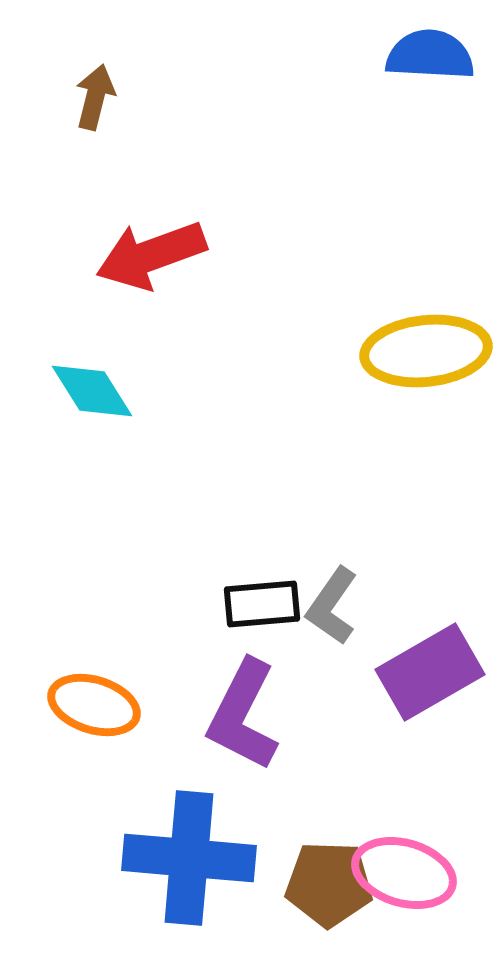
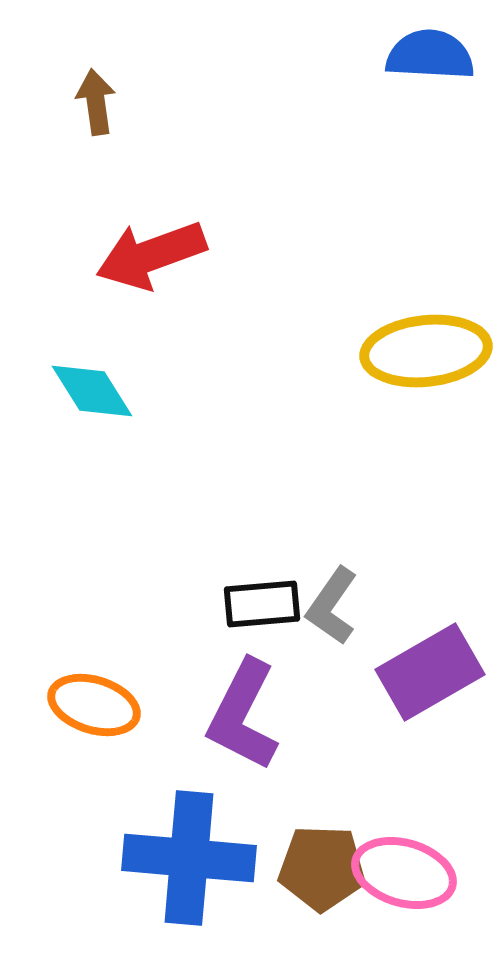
brown arrow: moved 1 px right, 5 px down; rotated 22 degrees counterclockwise
brown pentagon: moved 7 px left, 16 px up
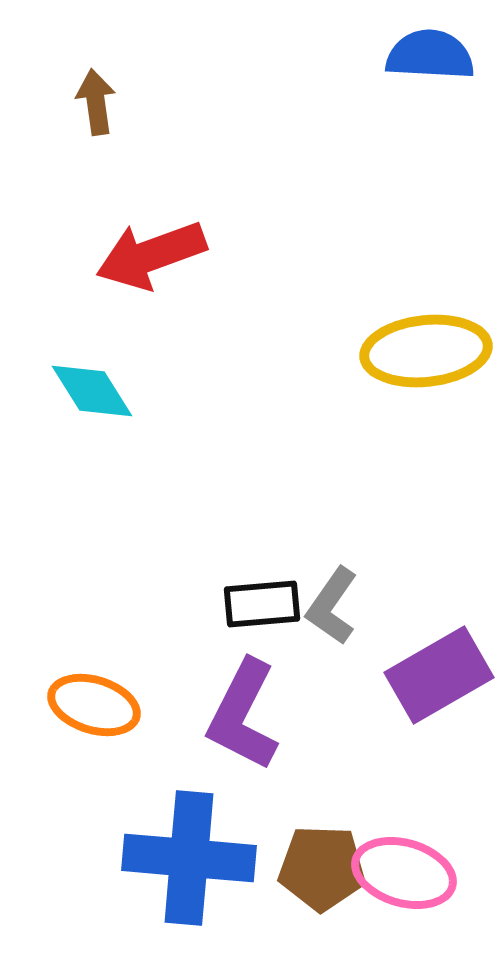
purple rectangle: moved 9 px right, 3 px down
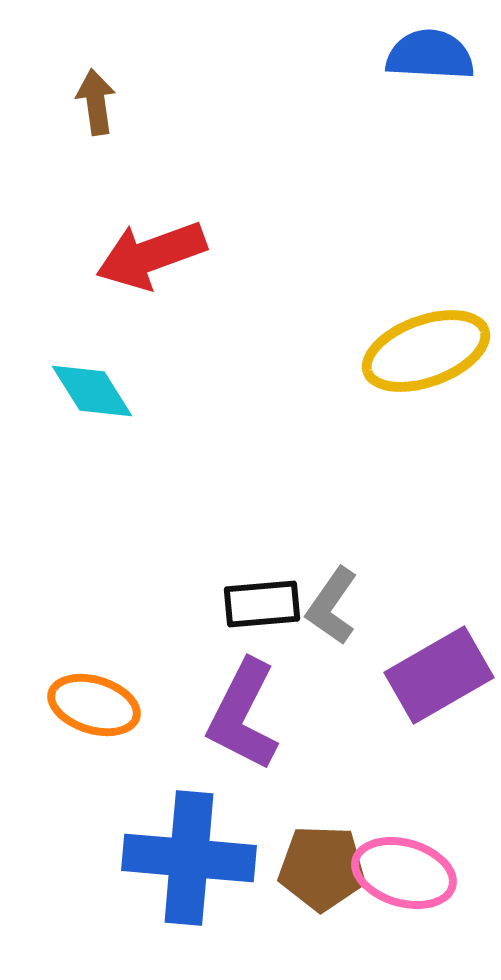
yellow ellipse: rotated 14 degrees counterclockwise
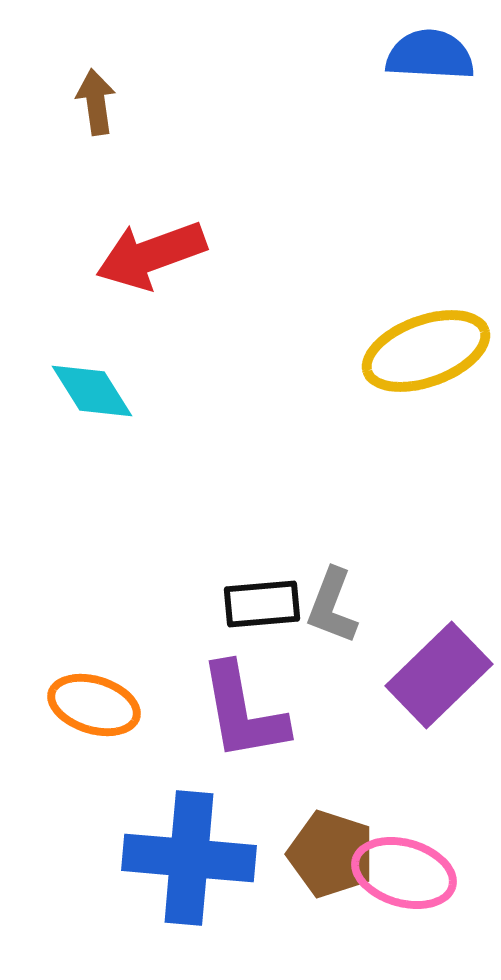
gray L-shape: rotated 14 degrees counterclockwise
purple rectangle: rotated 14 degrees counterclockwise
purple L-shape: moved 3 px up; rotated 37 degrees counterclockwise
brown pentagon: moved 9 px right, 14 px up; rotated 16 degrees clockwise
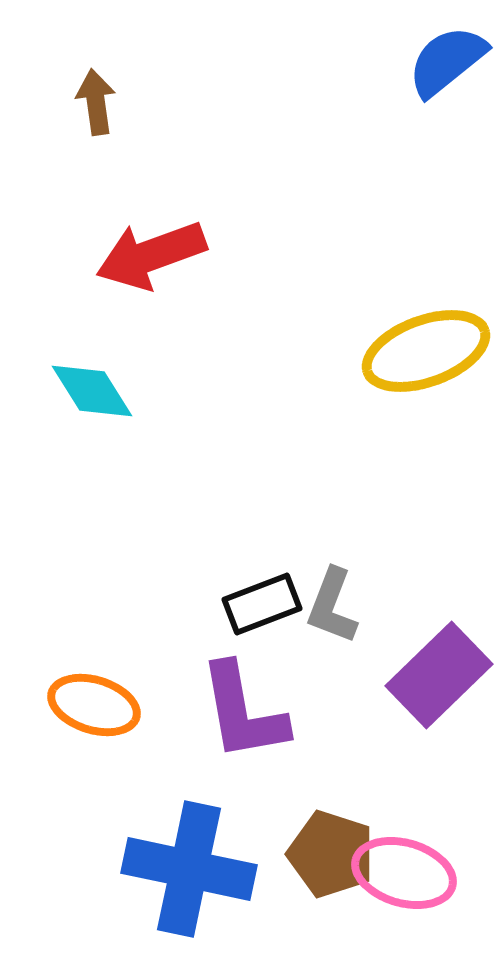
blue semicircle: moved 17 px right, 6 px down; rotated 42 degrees counterclockwise
black rectangle: rotated 16 degrees counterclockwise
blue cross: moved 11 px down; rotated 7 degrees clockwise
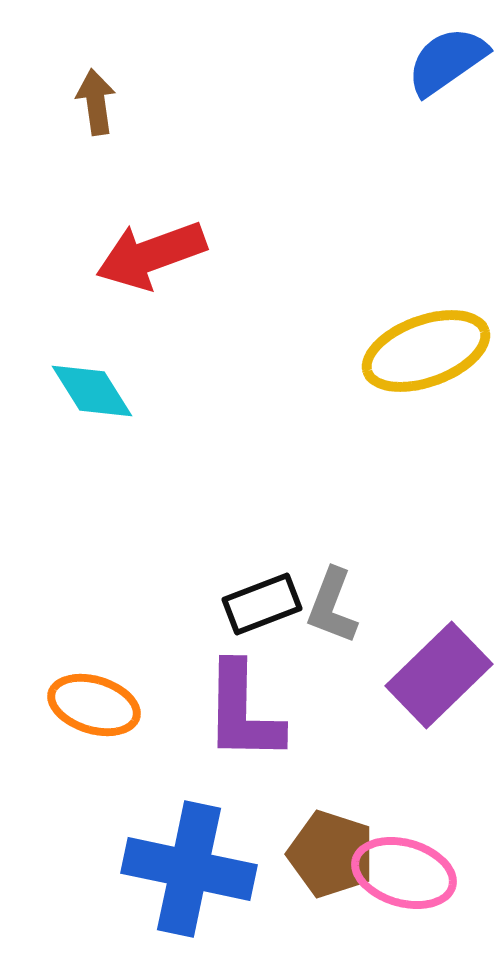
blue semicircle: rotated 4 degrees clockwise
purple L-shape: rotated 11 degrees clockwise
